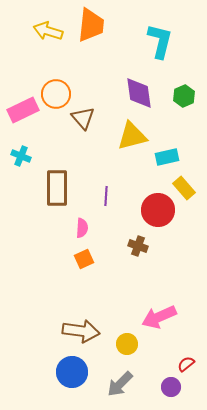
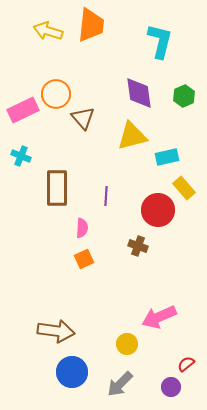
brown arrow: moved 25 px left
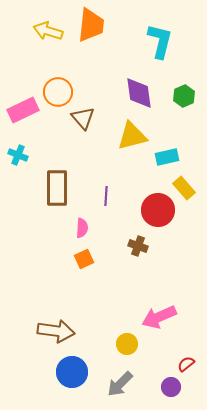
orange circle: moved 2 px right, 2 px up
cyan cross: moved 3 px left, 1 px up
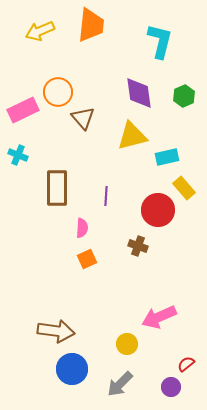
yellow arrow: moved 8 px left; rotated 40 degrees counterclockwise
orange square: moved 3 px right
blue circle: moved 3 px up
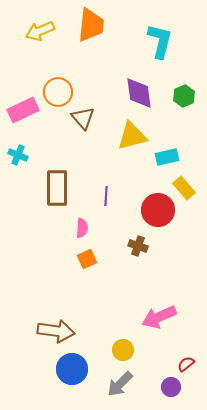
yellow circle: moved 4 px left, 6 px down
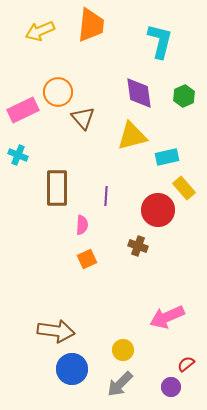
pink semicircle: moved 3 px up
pink arrow: moved 8 px right
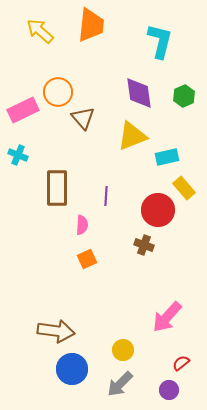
yellow arrow: rotated 64 degrees clockwise
yellow triangle: rotated 8 degrees counterclockwise
brown cross: moved 6 px right, 1 px up
pink arrow: rotated 24 degrees counterclockwise
red semicircle: moved 5 px left, 1 px up
purple circle: moved 2 px left, 3 px down
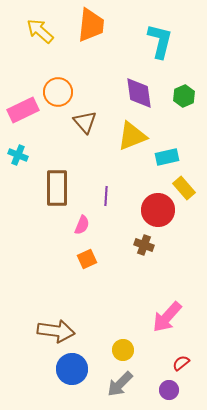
brown triangle: moved 2 px right, 4 px down
pink semicircle: rotated 18 degrees clockwise
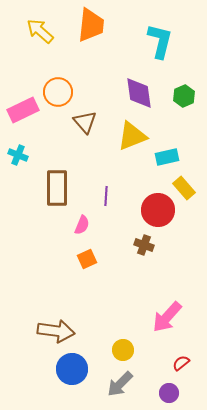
purple circle: moved 3 px down
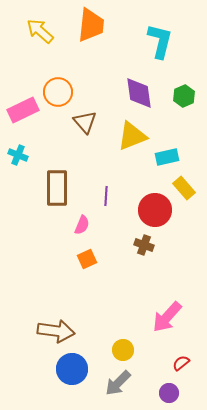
red circle: moved 3 px left
gray arrow: moved 2 px left, 1 px up
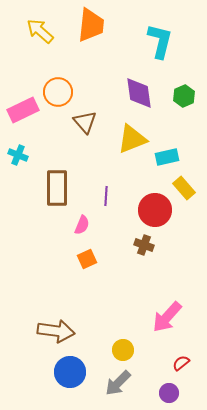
yellow triangle: moved 3 px down
blue circle: moved 2 px left, 3 px down
